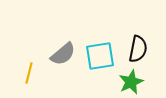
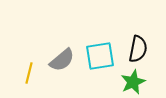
gray semicircle: moved 1 px left, 6 px down
green star: moved 2 px right
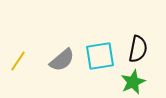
yellow line: moved 11 px left, 12 px up; rotated 20 degrees clockwise
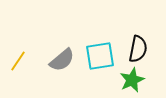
green star: moved 1 px left, 2 px up
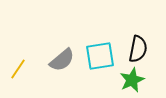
yellow line: moved 8 px down
